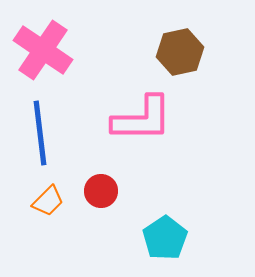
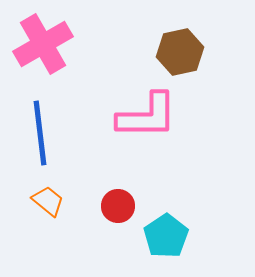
pink cross: moved 6 px up; rotated 26 degrees clockwise
pink L-shape: moved 5 px right, 3 px up
red circle: moved 17 px right, 15 px down
orange trapezoid: rotated 96 degrees counterclockwise
cyan pentagon: moved 1 px right, 2 px up
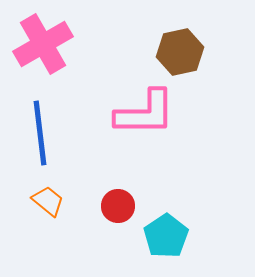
pink L-shape: moved 2 px left, 3 px up
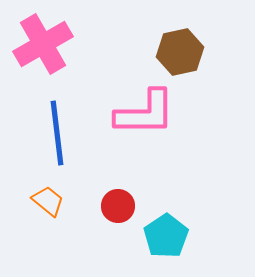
blue line: moved 17 px right
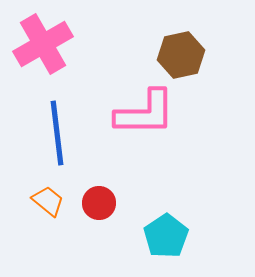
brown hexagon: moved 1 px right, 3 px down
red circle: moved 19 px left, 3 px up
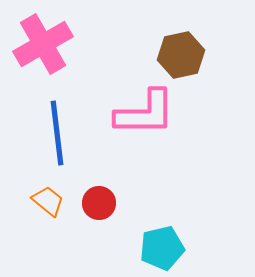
cyan pentagon: moved 4 px left, 12 px down; rotated 21 degrees clockwise
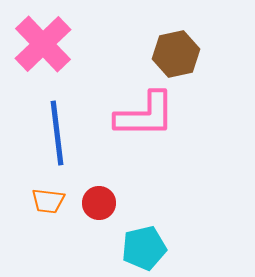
pink cross: rotated 14 degrees counterclockwise
brown hexagon: moved 5 px left, 1 px up
pink L-shape: moved 2 px down
orange trapezoid: rotated 148 degrees clockwise
cyan pentagon: moved 18 px left
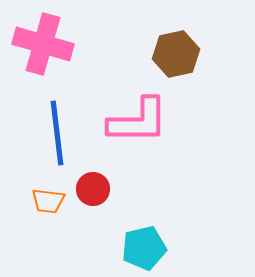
pink cross: rotated 30 degrees counterclockwise
pink L-shape: moved 7 px left, 6 px down
red circle: moved 6 px left, 14 px up
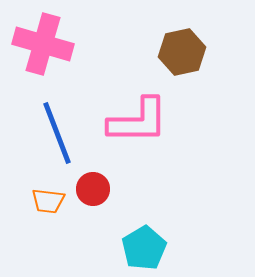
brown hexagon: moved 6 px right, 2 px up
blue line: rotated 14 degrees counterclockwise
cyan pentagon: rotated 18 degrees counterclockwise
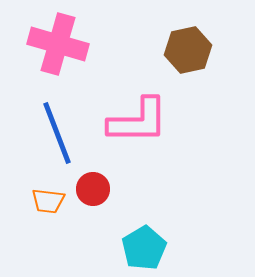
pink cross: moved 15 px right
brown hexagon: moved 6 px right, 2 px up
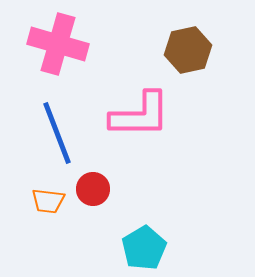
pink L-shape: moved 2 px right, 6 px up
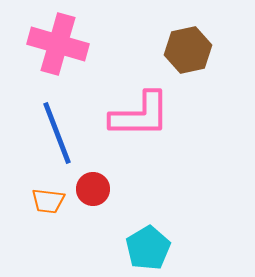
cyan pentagon: moved 4 px right
